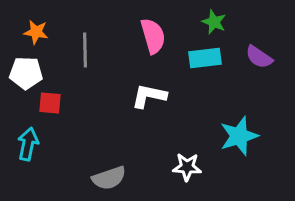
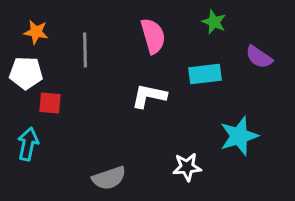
cyan rectangle: moved 16 px down
white star: rotated 8 degrees counterclockwise
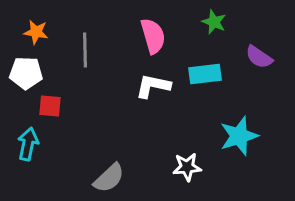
white L-shape: moved 4 px right, 10 px up
red square: moved 3 px down
gray semicircle: rotated 24 degrees counterclockwise
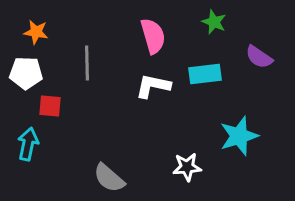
gray line: moved 2 px right, 13 px down
gray semicircle: rotated 84 degrees clockwise
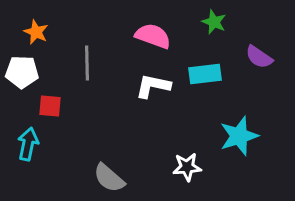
orange star: rotated 15 degrees clockwise
pink semicircle: rotated 54 degrees counterclockwise
white pentagon: moved 4 px left, 1 px up
